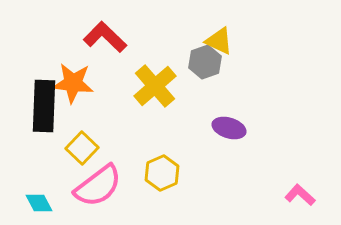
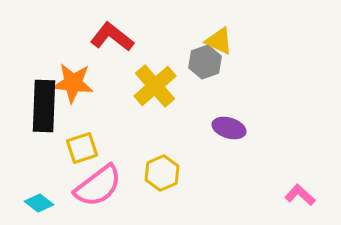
red L-shape: moved 7 px right; rotated 6 degrees counterclockwise
yellow square: rotated 28 degrees clockwise
cyan diamond: rotated 24 degrees counterclockwise
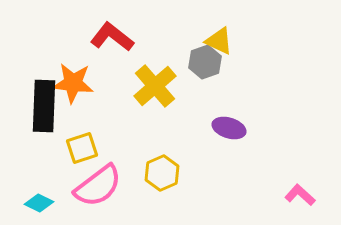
cyan diamond: rotated 12 degrees counterclockwise
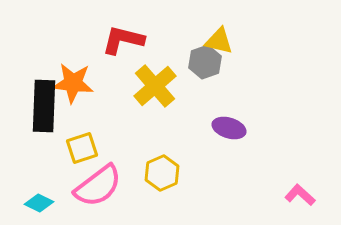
red L-shape: moved 11 px right, 3 px down; rotated 24 degrees counterclockwise
yellow triangle: rotated 12 degrees counterclockwise
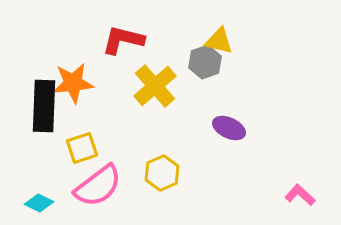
orange star: rotated 12 degrees counterclockwise
purple ellipse: rotated 8 degrees clockwise
